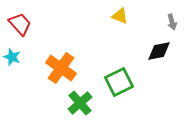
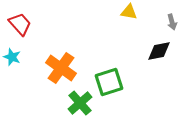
yellow triangle: moved 9 px right, 4 px up; rotated 12 degrees counterclockwise
green square: moved 10 px left; rotated 8 degrees clockwise
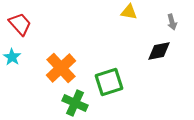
cyan star: rotated 12 degrees clockwise
orange cross: rotated 12 degrees clockwise
green cross: moved 5 px left; rotated 25 degrees counterclockwise
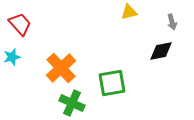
yellow triangle: rotated 24 degrees counterclockwise
black diamond: moved 2 px right
cyan star: rotated 24 degrees clockwise
green square: moved 3 px right, 1 px down; rotated 8 degrees clockwise
green cross: moved 3 px left
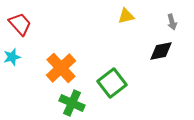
yellow triangle: moved 3 px left, 4 px down
green square: rotated 28 degrees counterclockwise
